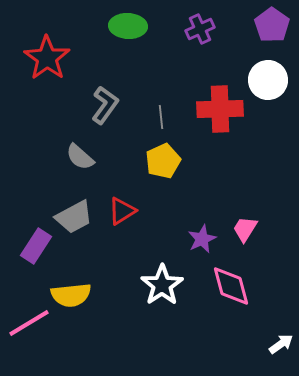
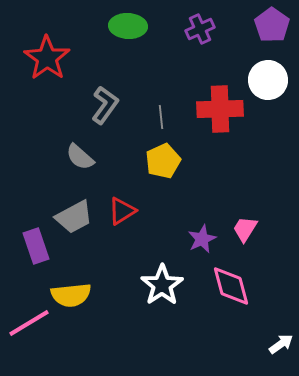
purple rectangle: rotated 52 degrees counterclockwise
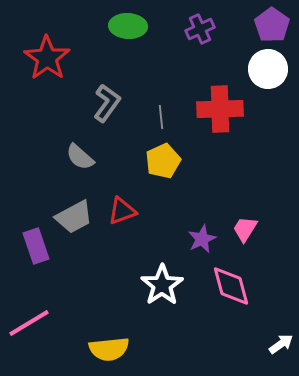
white circle: moved 11 px up
gray L-shape: moved 2 px right, 2 px up
red triangle: rotated 12 degrees clockwise
yellow semicircle: moved 38 px right, 54 px down
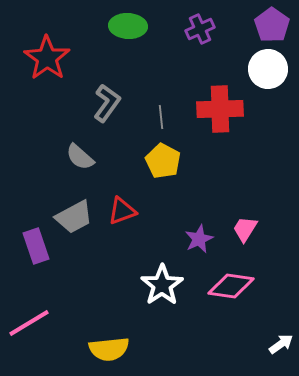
yellow pentagon: rotated 20 degrees counterclockwise
purple star: moved 3 px left
pink diamond: rotated 66 degrees counterclockwise
